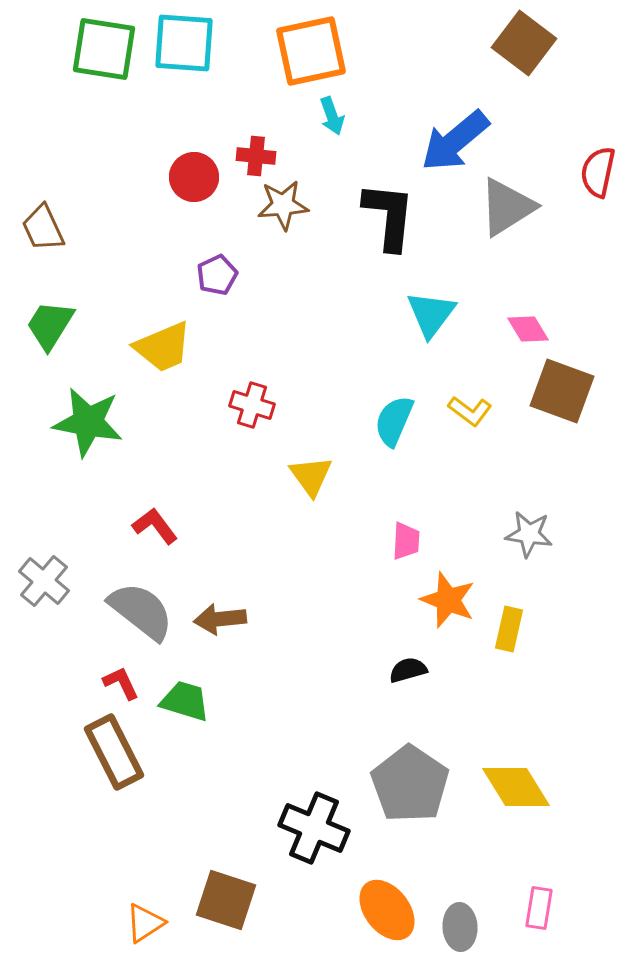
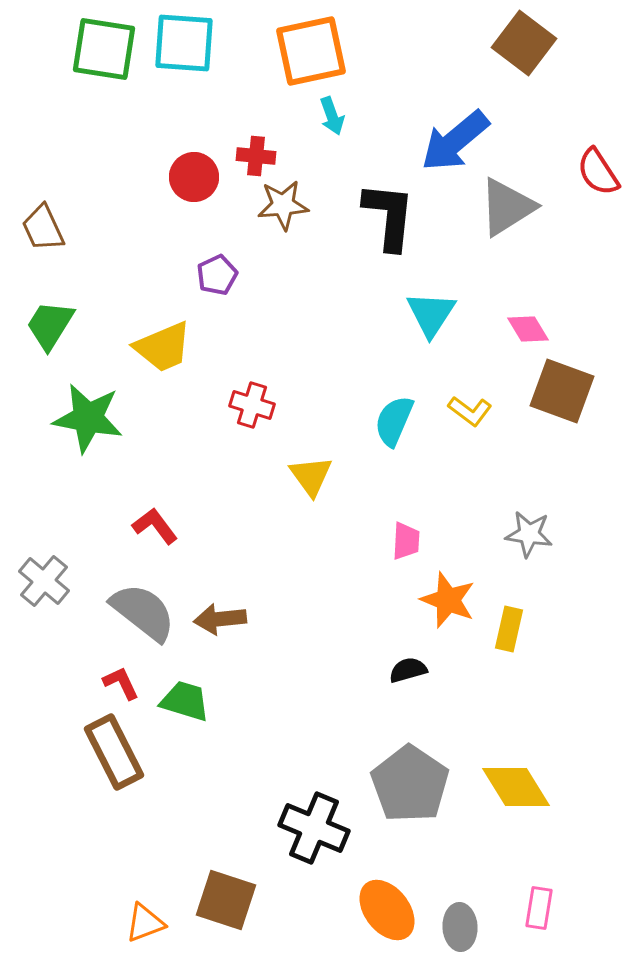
red semicircle at (598, 172): rotated 45 degrees counterclockwise
cyan triangle at (431, 314): rotated 4 degrees counterclockwise
green star at (88, 422): moved 4 px up
gray semicircle at (141, 611): moved 2 px right, 1 px down
orange triangle at (145, 923): rotated 12 degrees clockwise
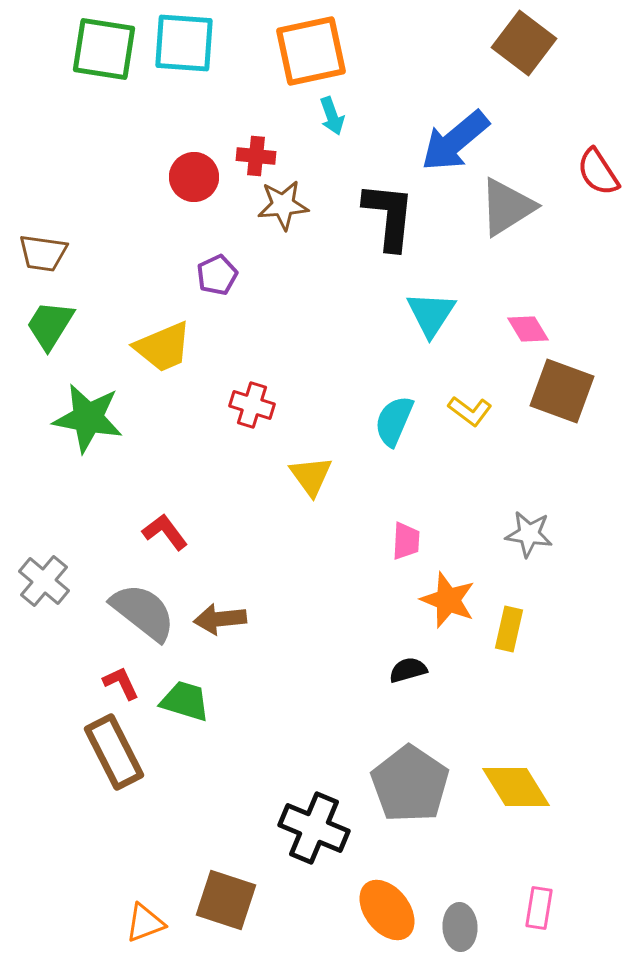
brown trapezoid at (43, 228): moved 25 px down; rotated 57 degrees counterclockwise
red L-shape at (155, 526): moved 10 px right, 6 px down
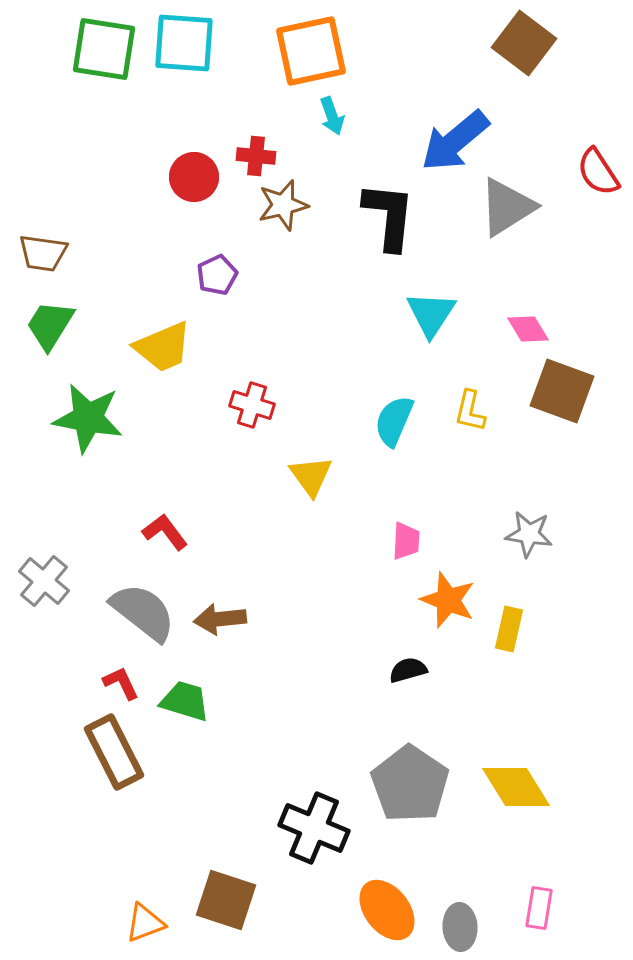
brown star at (283, 205): rotated 9 degrees counterclockwise
yellow L-shape at (470, 411): rotated 66 degrees clockwise
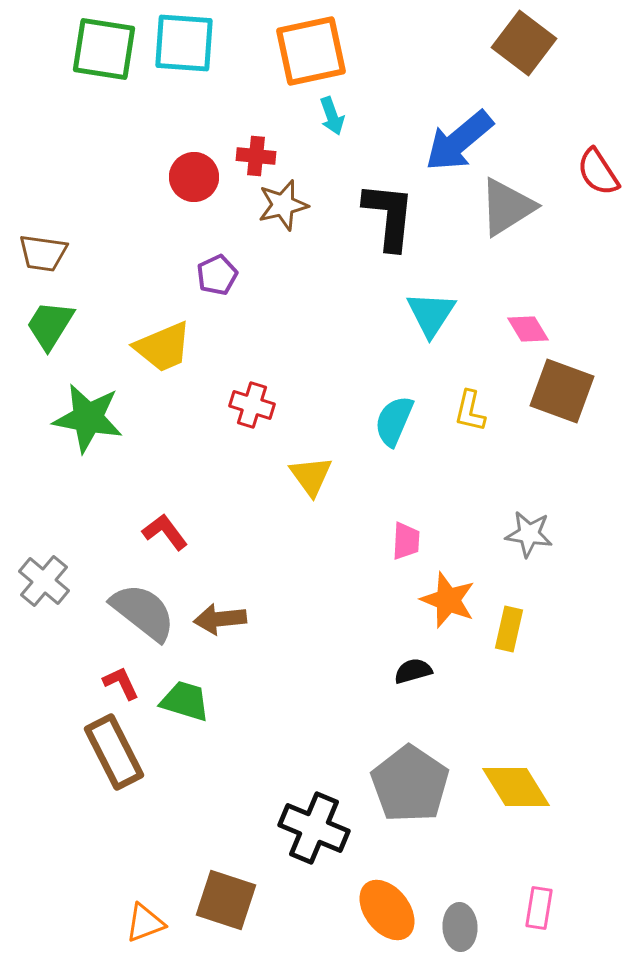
blue arrow at (455, 141): moved 4 px right
black semicircle at (408, 670): moved 5 px right, 1 px down
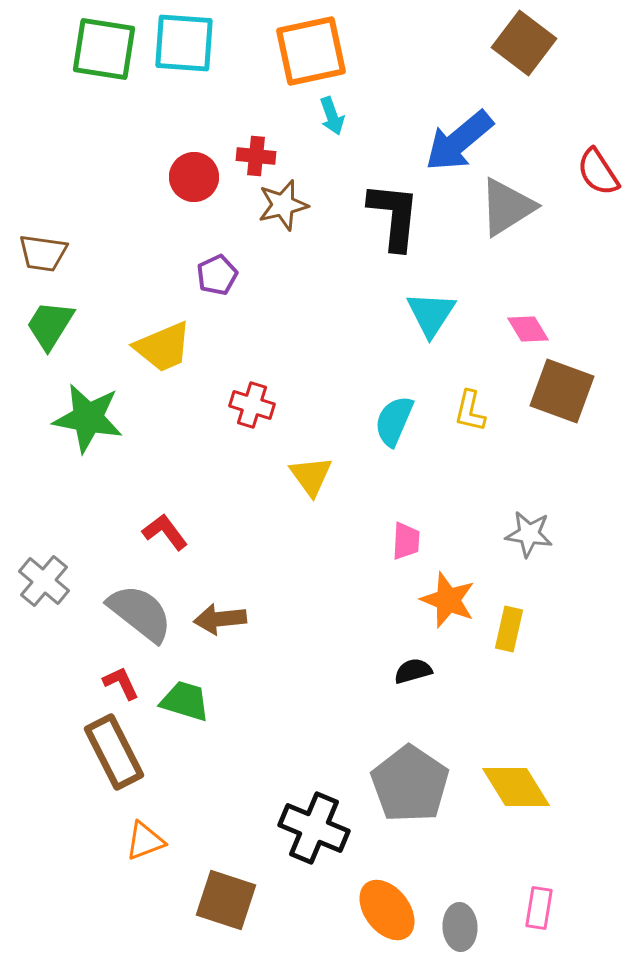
black L-shape at (389, 216): moved 5 px right
gray semicircle at (143, 612): moved 3 px left, 1 px down
orange triangle at (145, 923): moved 82 px up
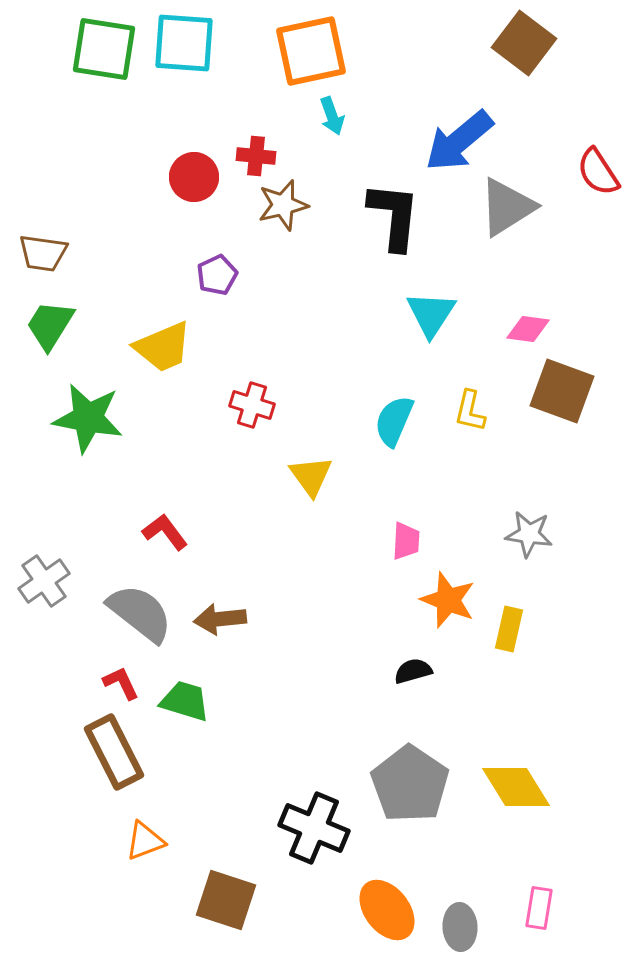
pink diamond at (528, 329): rotated 51 degrees counterclockwise
gray cross at (44, 581): rotated 15 degrees clockwise
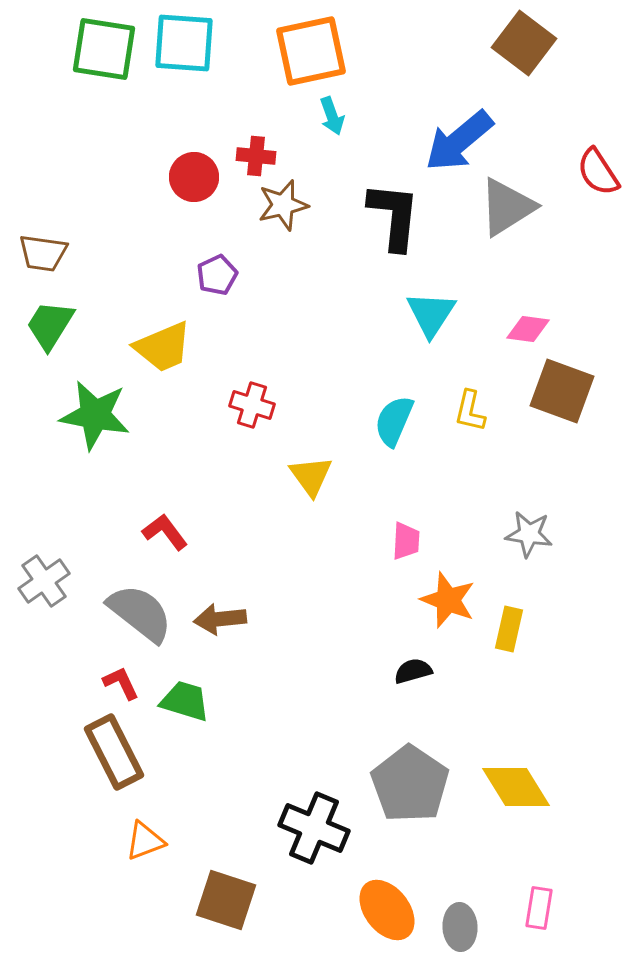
green star at (88, 418): moved 7 px right, 3 px up
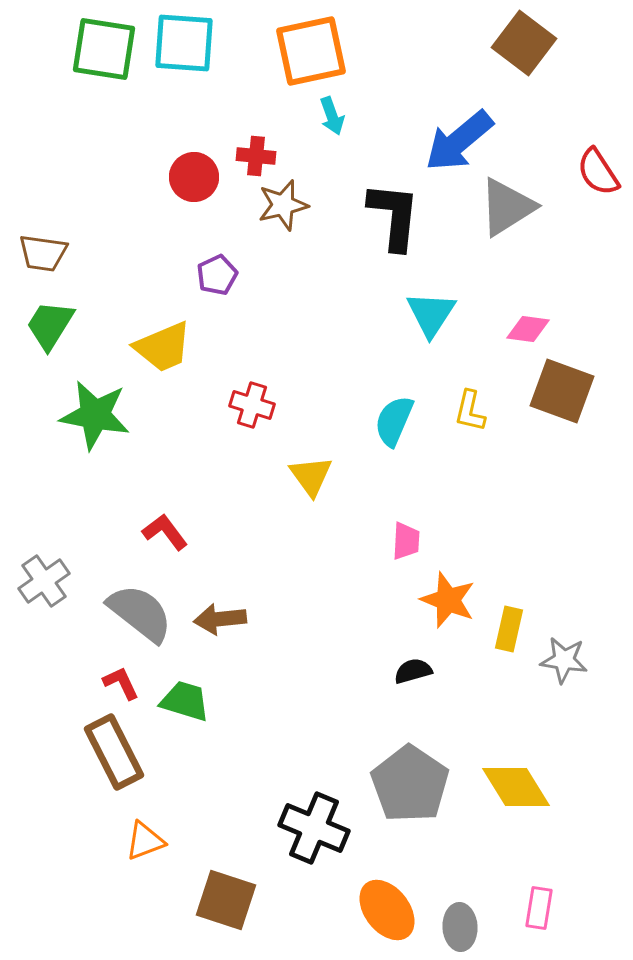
gray star at (529, 534): moved 35 px right, 126 px down
